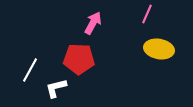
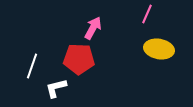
pink arrow: moved 5 px down
white line: moved 2 px right, 4 px up; rotated 10 degrees counterclockwise
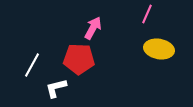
white line: moved 1 px up; rotated 10 degrees clockwise
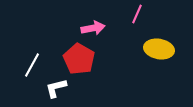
pink line: moved 10 px left
pink arrow: rotated 50 degrees clockwise
red pentagon: rotated 28 degrees clockwise
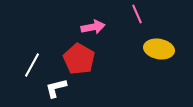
pink line: rotated 48 degrees counterclockwise
pink arrow: moved 1 px up
